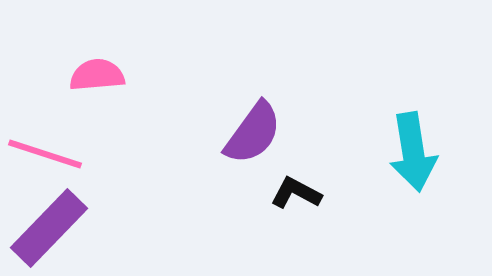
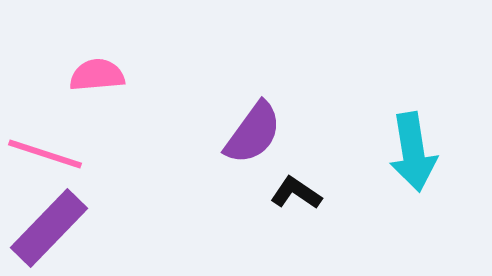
black L-shape: rotated 6 degrees clockwise
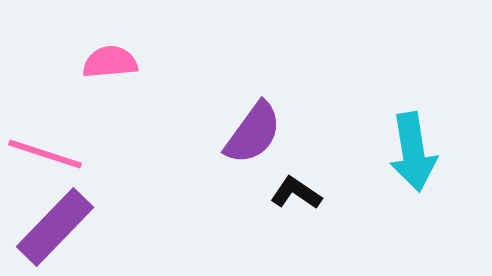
pink semicircle: moved 13 px right, 13 px up
purple rectangle: moved 6 px right, 1 px up
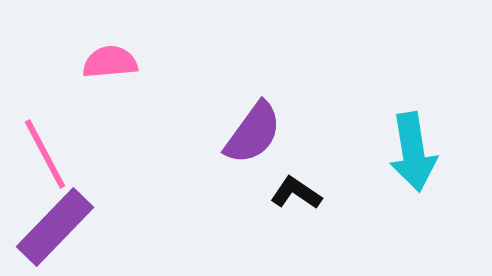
pink line: rotated 44 degrees clockwise
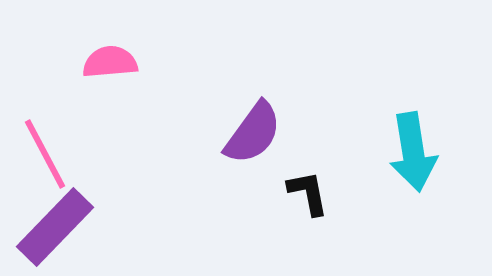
black L-shape: moved 12 px right; rotated 45 degrees clockwise
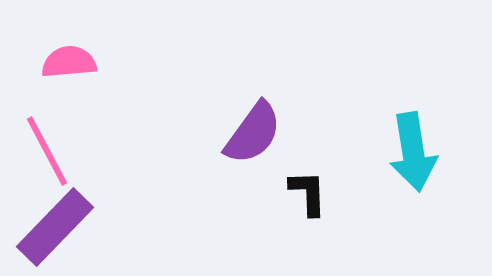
pink semicircle: moved 41 px left
pink line: moved 2 px right, 3 px up
black L-shape: rotated 9 degrees clockwise
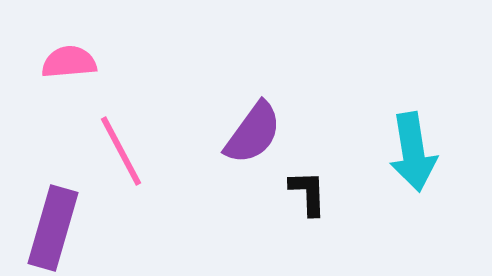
pink line: moved 74 px right
purple rectangle: moved 2 px left, 1 px down; rotated 28 degrees counterclockwise
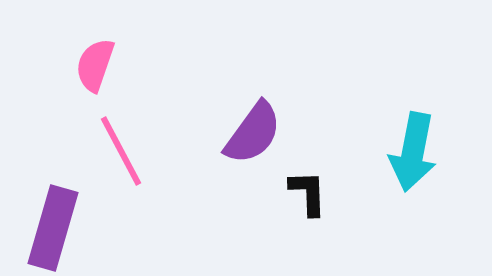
pink semicircle: moved 26 px right, 3 px down; rotated 66 degrees counterclockwise
cyan arrow: rotated 20 degrees clockwise
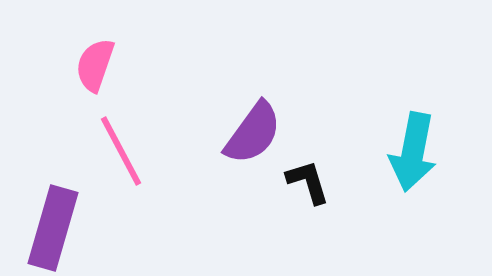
black L-shape: moved 11 px up; rotated 15 degrees counterclockwise
